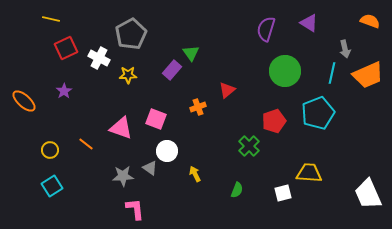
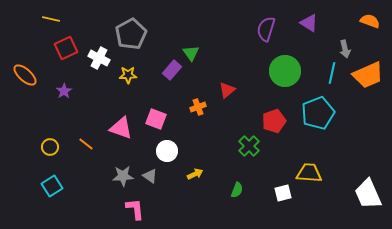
orange ellipse: moved 1 px right, 26 px up
yellow circle: moved 3 px up
gray triangle: moved 8 px down
yellow arrow: rotated 91 degrees clockwise
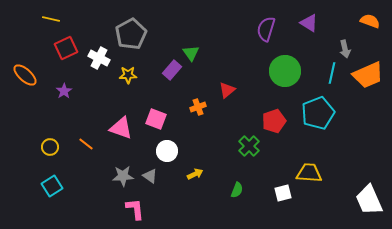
white trapezoid: moved 1 px right, 6 px down
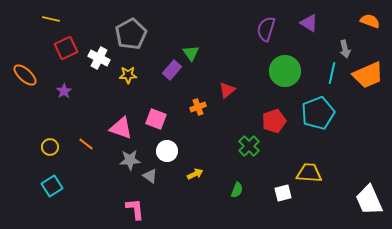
gray star: moved 7 px right, 16 px up
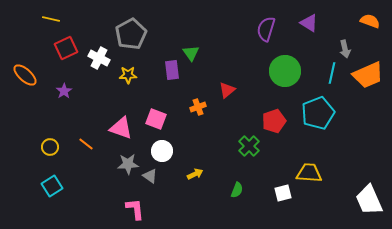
purple rectangle: rotated 48 degrees counterclockwise
white circle: moved 5 px left
gray star: moved 2 px left, 4 px down
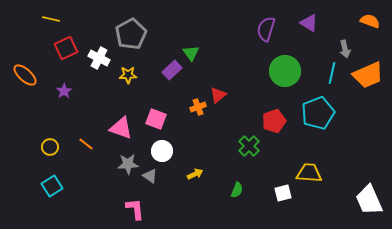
purple rectangle: rotated 54 degrees clockwise
red triangle: moved 9 px left, 5 px down
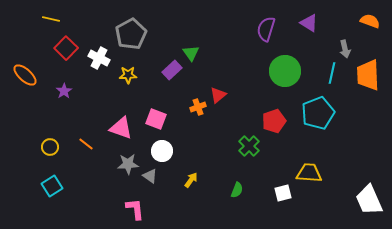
red square: rotated 20 degrees counterclockwise
orange trapezoid: rotated 112 degrees clockwise
yellow arrow: moved 4 px left, 6 px down; rotated 28 degrees counterclockwise
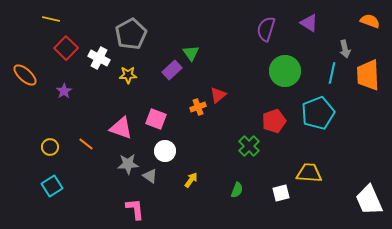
white circle: moved 3 px right
white square: moved 2 px left
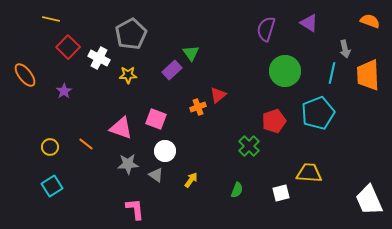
red square: moved 2 px right, 1 px up
orange ellipse: rotated 10 degrees clockwise
gray triangle: moved 6 px right, 1 px up
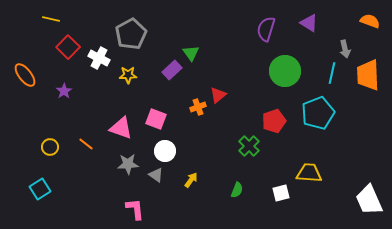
cyan square: moved 12 px left, 3 px down
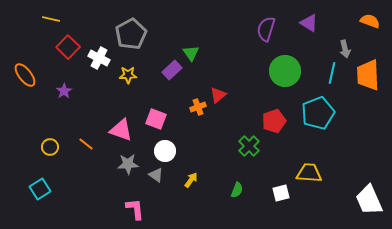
pink triangle: moved 2 px down
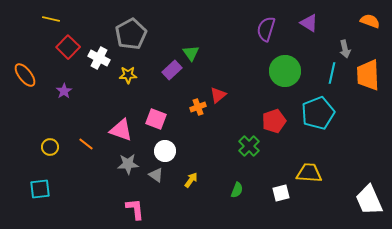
cyan square: rotated 25 degrees clockwise
